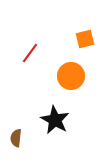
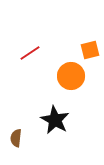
orange square: moved 5 px right, 11 px down
red line: rotated 20 degrees clockwise
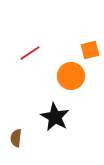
black star: moved 3 px up
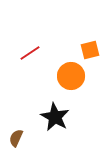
brown semicircle: rotated 18 degrees clockwise
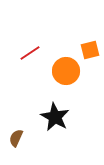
orange circle: moved 5 px left, 5 px up
